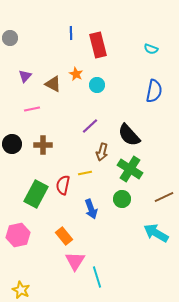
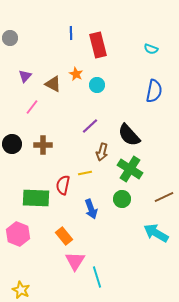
pink line: moved 2 px up; rotated 42 degrees counterclockwise
green rectangle: moved 4 px down; rotated 64 degrees clockwise
pink hexagon: moved 1 px up; rotated 25 degrees counterclockwise
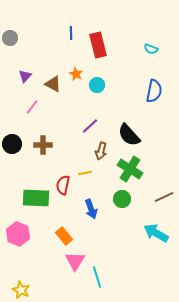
brown arrow: moved 1 px left, 1 px up
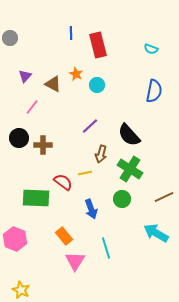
black circle: moved 7 px right, 6 px up
brown arrow: moved 3 px down
red semicircle: moved 3 px up; rotated 114 degrees clockwise
pink hexagon: moved 3 px left, 5 px down
cyan line: moved 9 px right, 29 px up
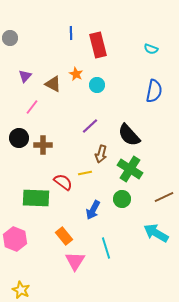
blue arrow: moved 2 px right, 1 px down; rotated 48 degrees clockwise
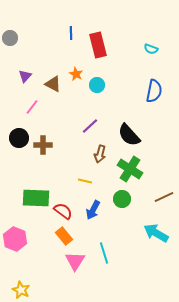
brown arrow: moved 1 px left
yellow line: moved 8 px down; rotated 24 degrees clockwise
red semicircle: moved 29 px down
cyan line: moved 2 px left, 5 px down
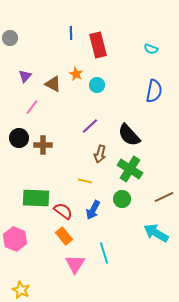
pink triangle: moved 3 px down
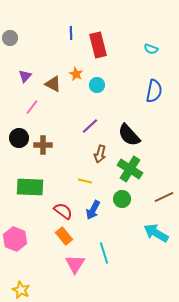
green rectangle: moved 6 px left, 11 px up
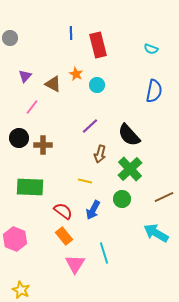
green cross: rotated 15 degrees clockwise
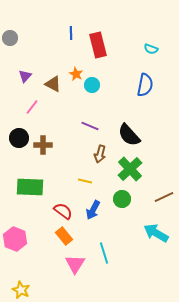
cyan circle: moved 5 px left
blue semicircle: moved 9 px left, 6 px up
purple line: rotated 66 degrees clockwise
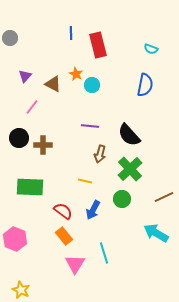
purple line: rotated 18 degrees counterclockwise
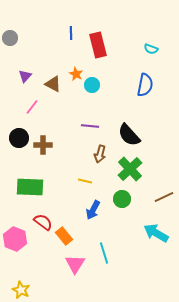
red semicircle: moved 20 px left, 11 px down
